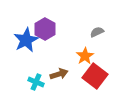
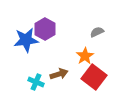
blue star: rotated 20 degrees clockwise
red square: moved 1 px left, 1 px down
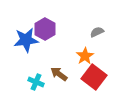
brown arrow: rotated 126 degrees counterclockwise
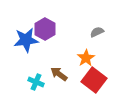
orange star: moved 1 px right, 2 px down
red square: moved 3 px down
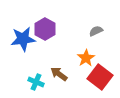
gray semicircle: moved 1 px left, 1 px up
blue star: moved 3 px left, 1 px up
red square: moved 6 px right, 3 px up
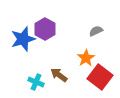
blue star: rotated 10 degrees counterclockwise
brown arrow: moved 1 px down
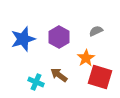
purple hexagon: moved 14 px right, 8 px down
red square: rotated 20 degrees counterclockwise
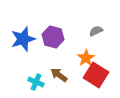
purple hexagon: moved 6 px left; rotated 15 degrees counterclockwise
red square: moved 4 px left, 2 px up; rotated 15 degrees clockwise
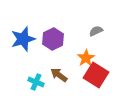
purple hexagon: moved 2 px down; rotated 20 degrees clockwise
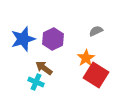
brown arrow: moved 15 px left, 7 px up
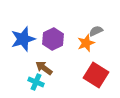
orange star: moved 15 px up; rotated 12 degrees clockwise
